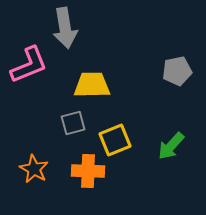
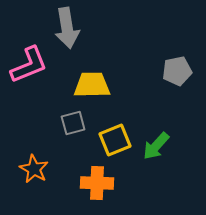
gray arrow: moved 2 px right
green arrow: moved 15 px left
orange cross: moved 9 px right, 12 px down
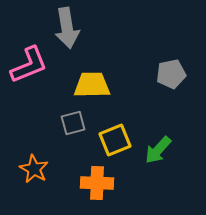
gray pentagon: moved 6 px left, 3 px down
green arrow: moved 2 px right, 4 px down
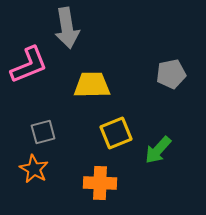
gray square: moved 30 px left, 9 px down
yellow square: moved 1 px right, 7 px up
orange cross: moved 3 px right
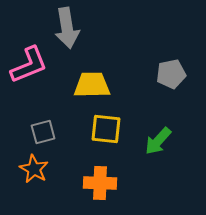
yellow square: moved 10 px left, 4 px up; rotated 28 degrees clockwise
green arrow: moved 9 px up
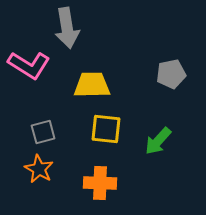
pink L-shape: rotated 54 degrees clockwise
orange star: moved 5 px right
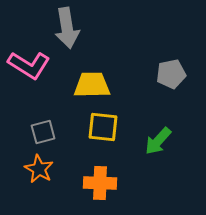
yellow square: moved 3 px left, 2 px up
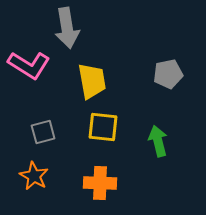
gray pentagon: moved 3 px left
yellow trapezoid: moved 4 px up; rotated 81 degrees clockwise
green arrow: rotated 124 degrees clockwise
orange star: moved 5 px left, 7 px down
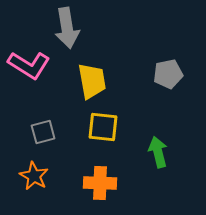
green arrow: moved 11 px down
